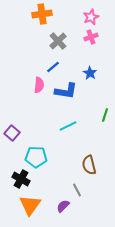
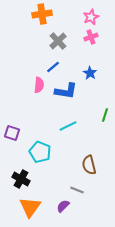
purple square: rotated 21 degrees counterclockwise
cyan pentagon: moved 4 px right, 5 px up; rotated 20 degrees clockwise
gray line: rotated 40 degrees counterclockwise
orange triangle: moved 2 px down
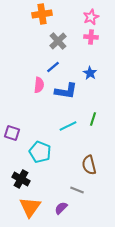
pink cross: rotated 24 degrees clockwise
green line: moved 12 px left, 4 px down
purple semicircle: moved 2 px left, 2 px down
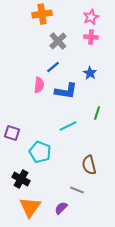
green line: moved 4 px right, 6 px up
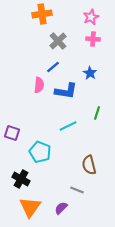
pink cross: moved 2 px right, 2 px down
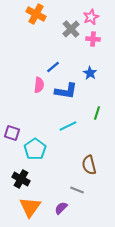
orange cross: moved 6 px left; rotated 36 degrees clockwise
gray cross: moved 13 px right, 12 px up
cyan pentagon: moved 5 px left, 3 px up; rotated 15 degrees clockwise
